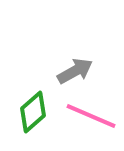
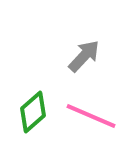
gray arrow: moved 9 px right, 15 px up; rotated 18 degrees counterclockwise
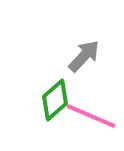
green diamond: moved 22 px right, 12 px up
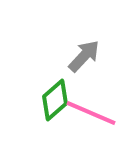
pink line: moved 3 px up
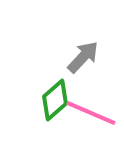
gray arrow: moved 1 px left, 1 px down
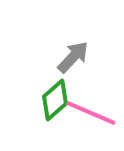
gray arrow: moved 10 px left
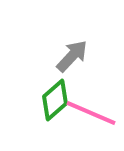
gray arrow: moved 1 px left, 1 px up
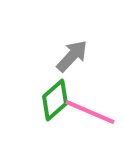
pink line: moved 1 px left, 1 px up
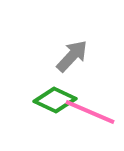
green diamond: rotated 66 degrees clockwise
